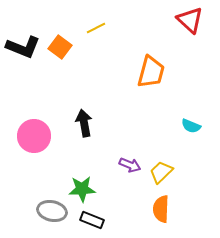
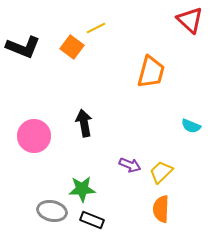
orange square: moved 12 px right
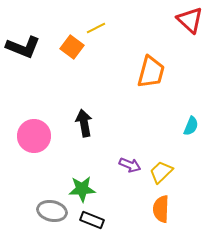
cyan semicircle: rotated 90 degrees counterclockwise
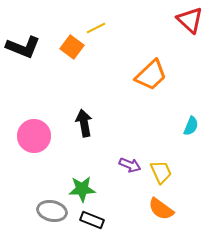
orange trapezoid: moved 3 px down; rotated 32 degrees clockwise
yellow trapezoid: rotated 110 degrees clockwise
orange semicircle: rotated 56 degrees counterclockwise
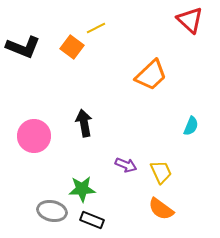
purple arrow: moved 4 px left
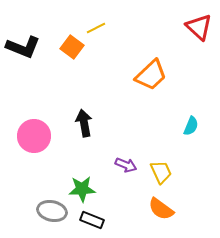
red triangle: moved 9 px right, 7 px down
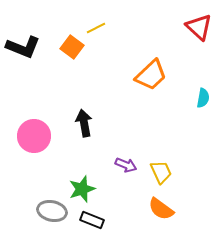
cyan semicircle: moved 12 px right, 28 px up; rotated 12 degrees counterclockwise
green star: rotated 16 degrees counterclockwise
